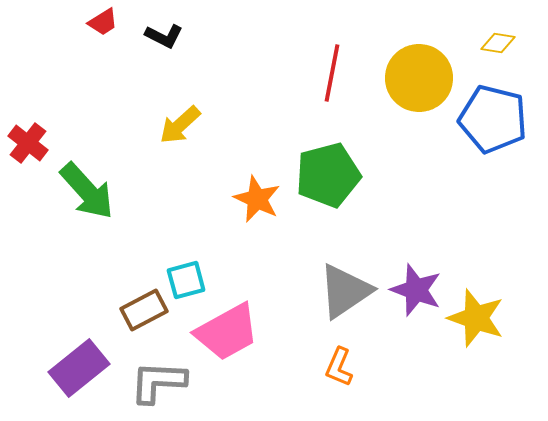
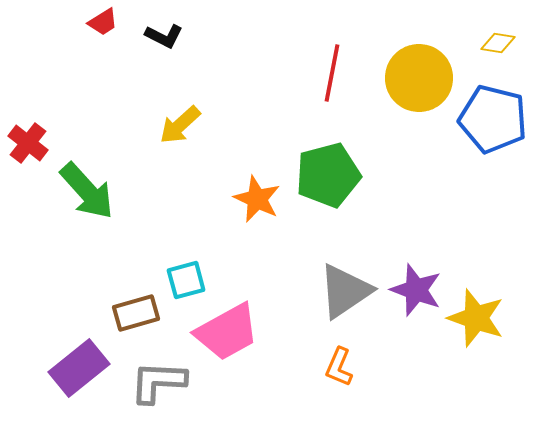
brown rectangle: moved 8 px left, 3 px down; rotated 12 degrees clockwise
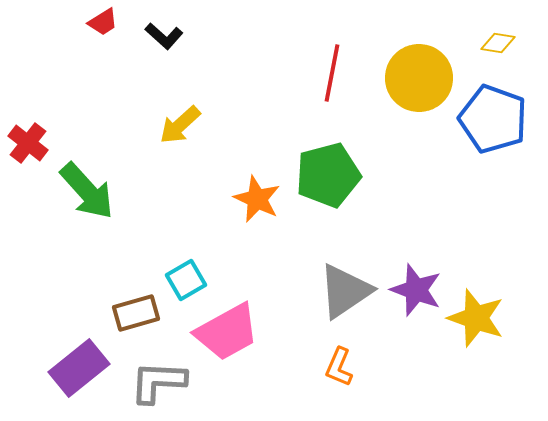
black L-shape: rotated 15 degrees clockwise
blue pentagon: rotated 6 degrees clockwise
cyan square: rotated 15 degrees counterclockwise
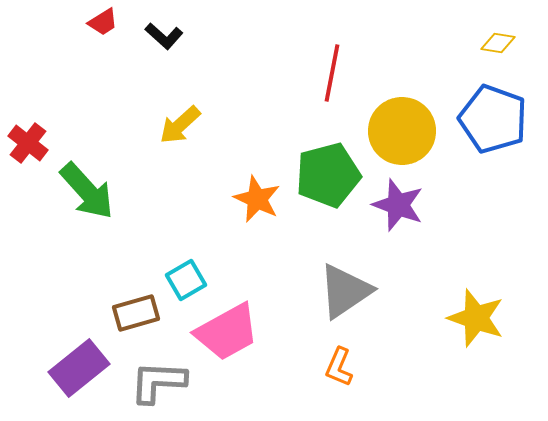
yellow circle: moved 17 px left, 53 px down
purple star: moved 18 px left, 85 px up
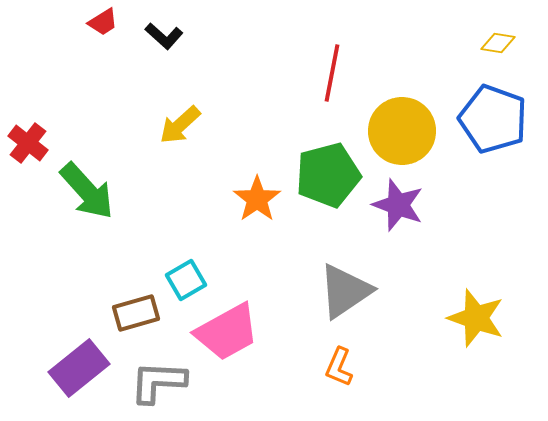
orange star: rotated 12 degrees clockwise
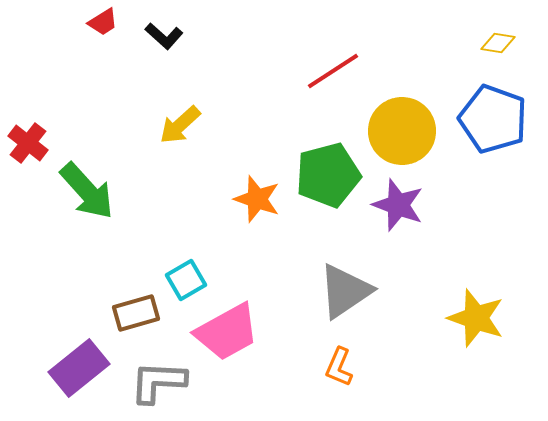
red line: moved 1 px right, 2 px up; rotated 46 degrees clockwise
orange star: rotated 18 degrees counterclockwise
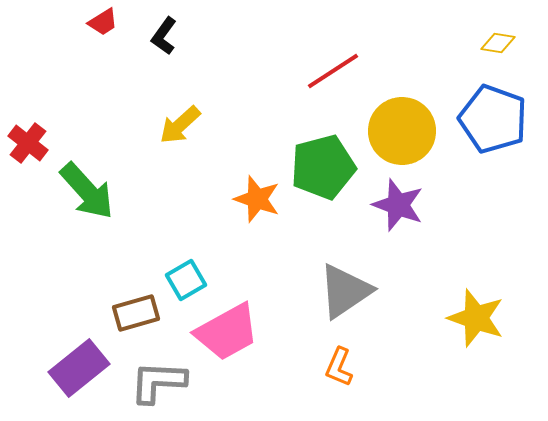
black L-shape: rotated 84 degrees clockwise
green pentagon: moved 5 px left, 8 px up
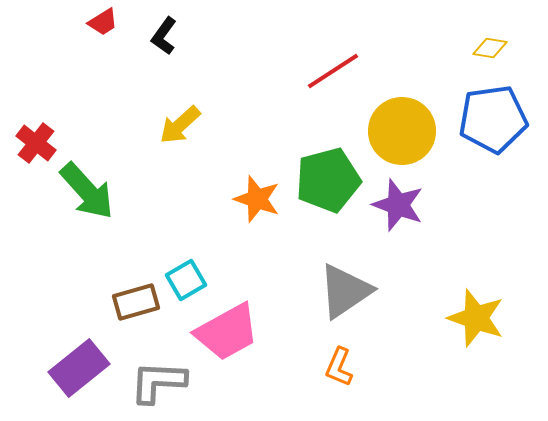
yellow diamond: moved 8 px left, 5 px down
blue pentagon: rotated 28 degrees counterclockwise
red cross: moved 8 px right
green pentagon: moved 5 px right, 13 px down
brown rectangle: moved 11 px up
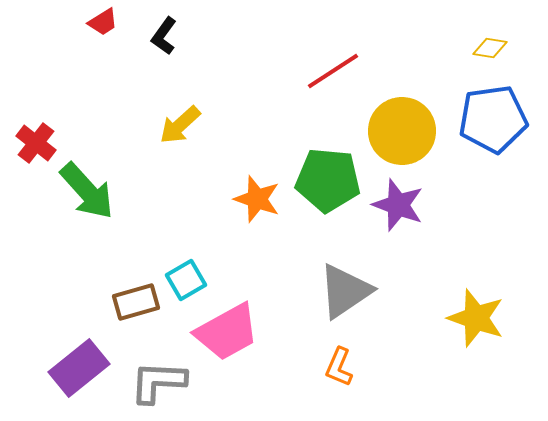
green pentagon: rotated 20 degrees clockwise
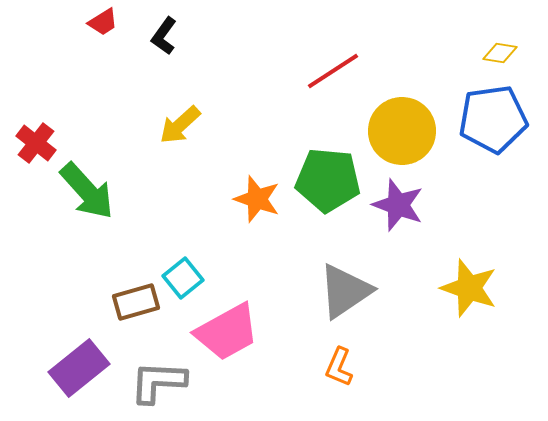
yellow diamond: moved 10 px right, 5 px down
cyan square: moved 3 px left, 2 px up; rotated 9 degrees counterclockwise
yellow star: moved 7 px left, 30 px up
